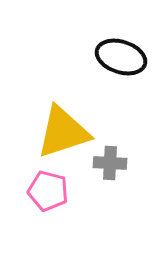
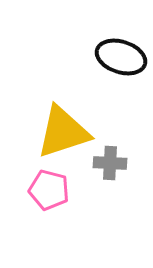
pink pentagon: moved 1 px right, 1 px up
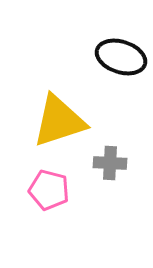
yellow triangle: moved 4 px left, 11 px up
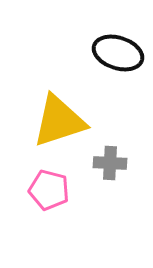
black ellipse: moved 3 px left, 4 px up
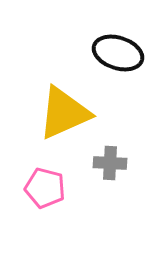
yellow triangle: moved 5 px right, 8 px up; rotated 6 degrees counterclockwise
pink pentagon: moved 4 px left, 2 px up
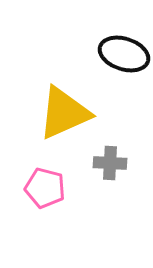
black ellipse: moved 6 px right, 1 px down
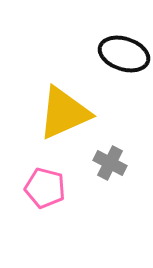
gray cross: rotated 24 degrees clockwise
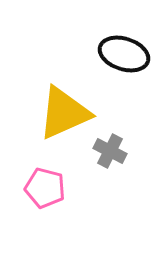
gray cross: moved 12 px up
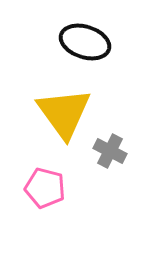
black ellipse: moved 39 px left, 12 px up
yellow triangle: rotated 42 degrees counterclockwise
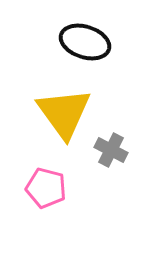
gray cross: moved 1 px right, 1 px up
pink pentagon: moved 1 px right
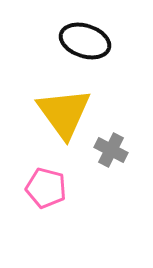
black ellipse: moved 1 px up
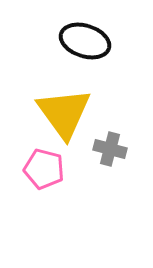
gray cross: moved 1 px left, 1 px up; rotated 12 degrees counterclockwise
pink pentagon: moved 2 px left, 19 px up
